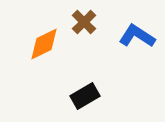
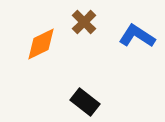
orange diamond: moved 3 px left
black rectangle: moved 6 px down; rotated 68 degrees clockwise
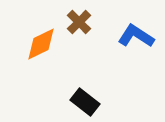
brown cross: moved 5 px left
blue L-shape: moved 1 px left
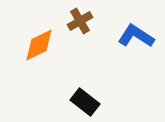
brown cross: moved 1 px right, 1 px up; rotated 15 degrees clockwise
orange diamond: moved 2 px left, 1 px down
